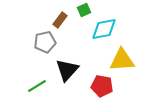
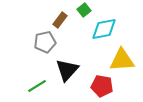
green square: rotated 16 degrees counterclockwise
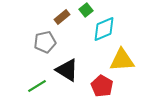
green square: moved 2 px right
brown rectangle: moved 2 px right, 3 px up; rotated 14 degrees clockwise
cyan diamond: rotated 12 degrees counterclockwise
black triangle: rotated 40 degrees counterclockwise
red pentagon: rotated 20 degrees clockwise
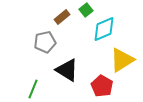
yellow triangle: rotated 28 degrees counterclockwise
green line: moved 4 px left, 3 px down; rotated 36 degrees counterclockwise
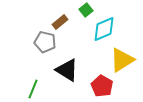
brown rectangle: moved 2 px left, 5 px down
gray pentagon: rotated 25 degrees clockwise
